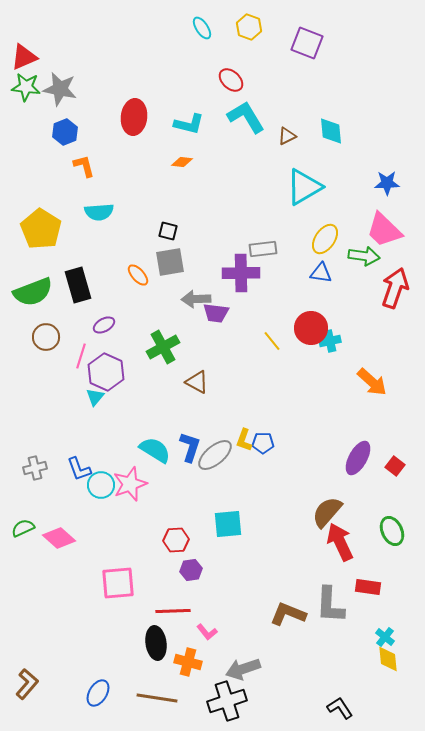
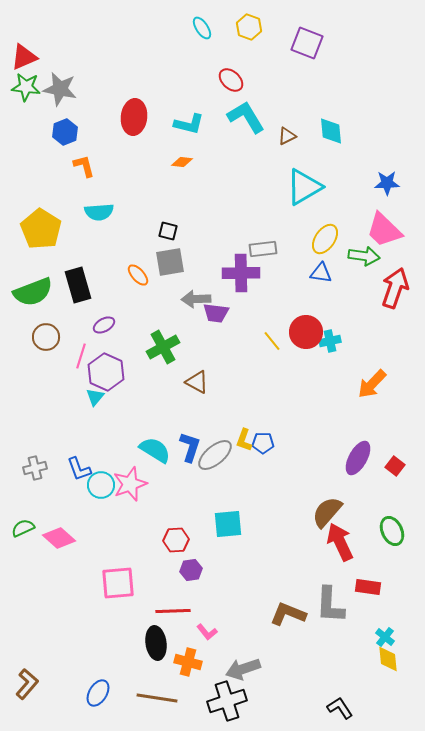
red circle at (311, 328): moved 5 px left, 4 px down
orange arrow at (372, 382): moved 2 px down; rotated 92 degrees clockwise
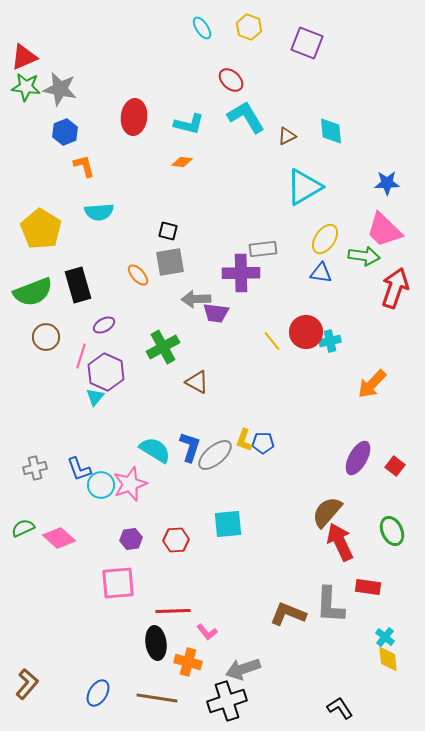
purple hexagon at (191, 570): moved 60 px left, 31 px up
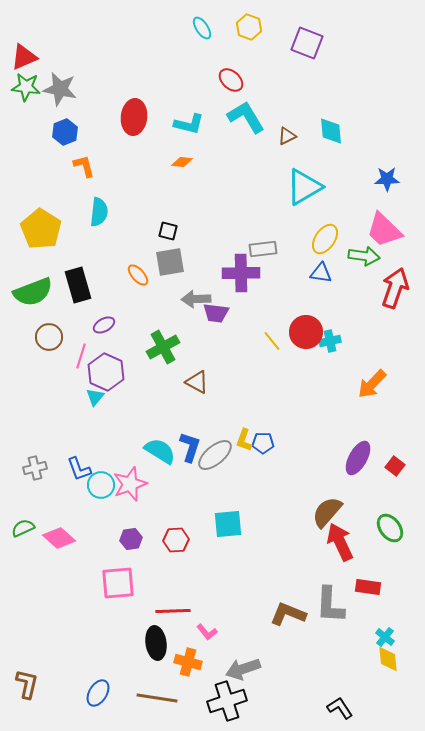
blue star at (387, 183): moved 4 px up
cyan semicircle at (99, 212): rotated 80 degrees counterclockwise
brown circle at (46, 337): moved 3 px right
cyan semicircle at (155, 450): moved 5 px right, 1 px down
green ellipse at (392, 531): moved 2 px left, 3 px up; rotated 12 degrees counterclockwise
brown L-shape at (27, 684): rotated 28 degrees counterclockwise
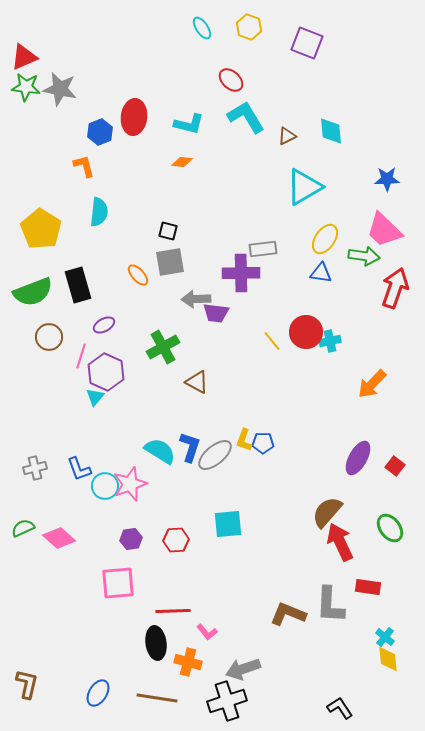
blue hexagon at (65, 132): moved 35 px right
cyan circle at (101, 485): moved 4 px right, 1 px down
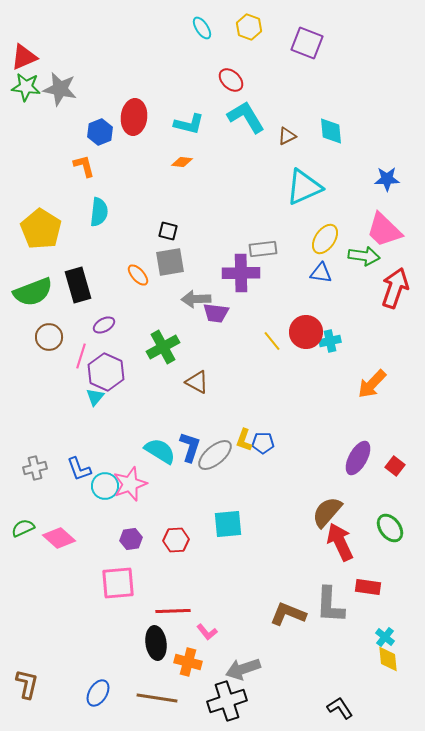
cyan triangle at (304, 187): rotated 6 degrees clockwise
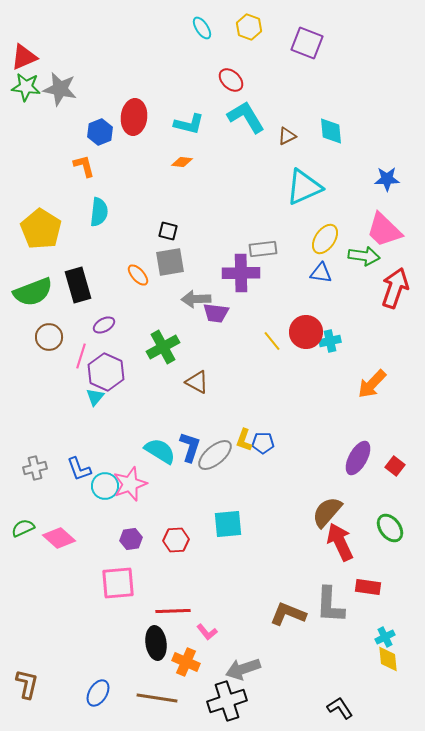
cyan cross at (385, 637): rotated 24 degrees clockwise
orange cross at (188, 662): moved 2 px left; rotated 8 degrees clockwise
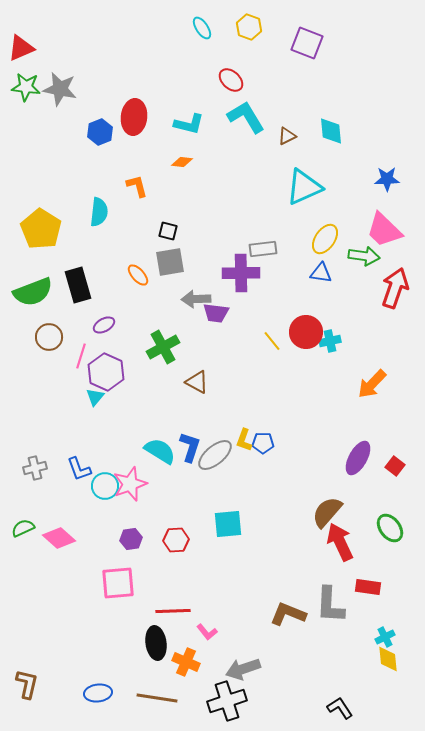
red triangle at (24, 57): moved 3 px left, 9 px up
orange L-shape at (84, 166): moved 53 px right, 20 px down
blue ellipse at (98, 693): rotated 52 degrees clockwise
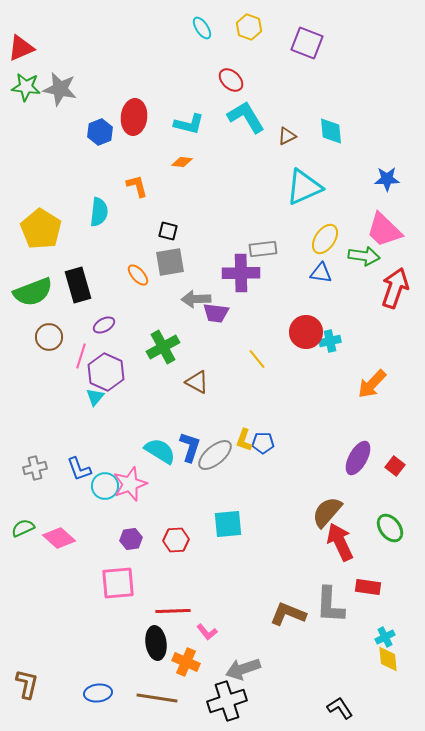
yellow line at (272, 341): moved 15 px left, 18 px down
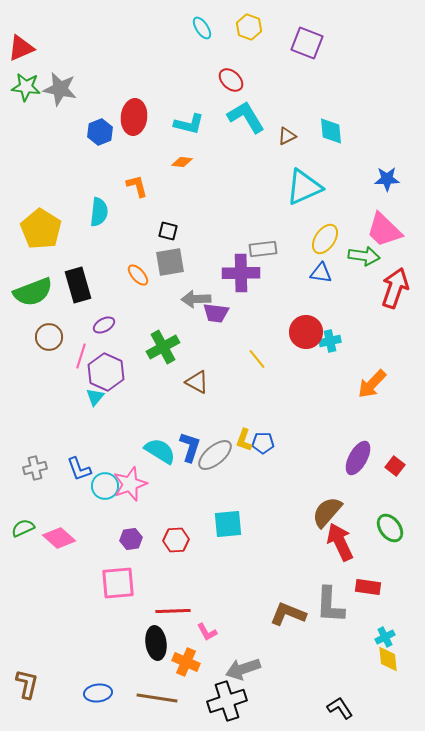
pink L-shape at (207, 632): rotated 10 degrees clockwise
